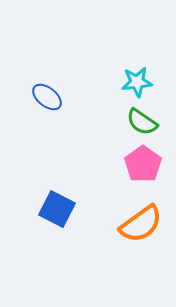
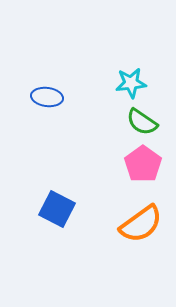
cyan star: moved 6 px left, 1 px down
blue ellipse: rotated 32 degrees counterclockwise
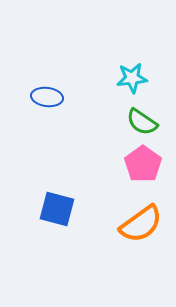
cyan star: moved 1 px right, 5 px up
blue square: rotated 12 degrees counterclockwise
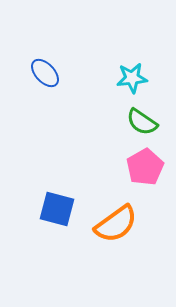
blue ellipse: moved 2 px left, 24 px up; rotated 40 degrees clockwise
pink pentagon: moved 2 px right, 3 px down; rotated 6 degrees clockwise
orange semicircle: moved 25 px left
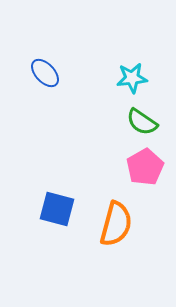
orange semicircle: rotated 39 degrees counterclockwise
